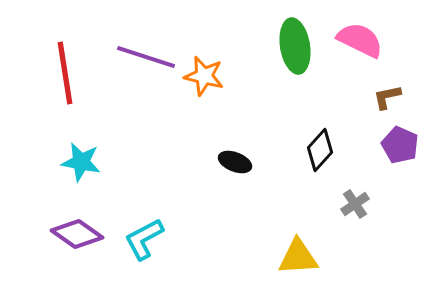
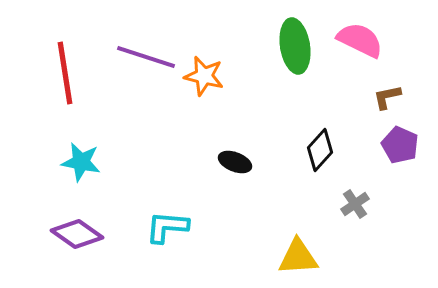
cyan L-shape: moved 23 px right, 12 px up; rotated 33 degrees clockwise
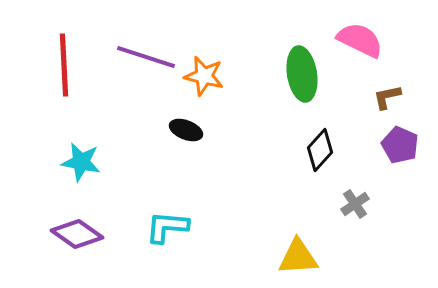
green ellipse: moved 7 px right, 28 px down
red line: moved 1 px left, 8 px up; rotated 6 degrees clockwise
black ellipse: moved 49 px left, 32 px up
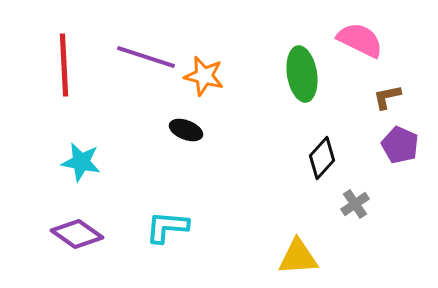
black diamond: moved 2 px right, 8 px down
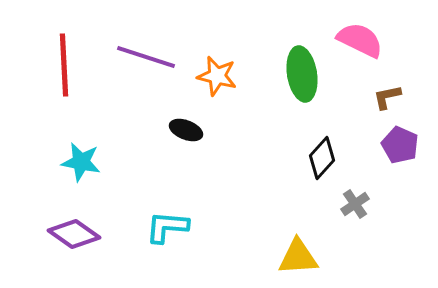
orange star: moved 13 px right
purple diamond: moved 3 px left
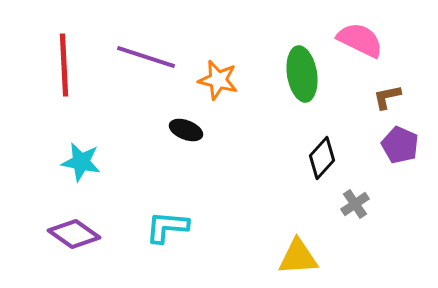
orange star: moved 1 px right, 4 px down
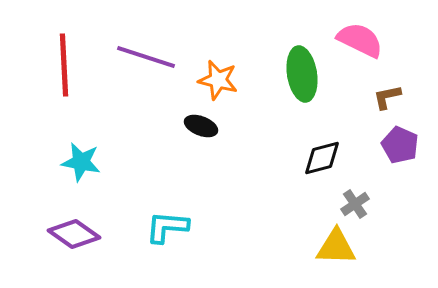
black ellipse: moved 15 px right, 4 px up
black diamond: rotated 33 degrees clockwise
yellow triangle: moved 38 px right, 10 px up; rotated 6 degrees clockwise
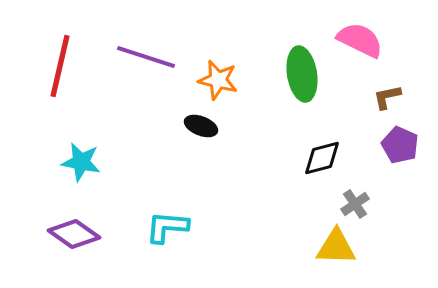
red line: moved 4 px left, 1 px down; rotated 16 degrees clockwise
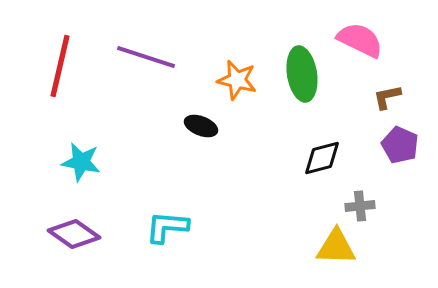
orange star: moved 19 px right
gray cross: moved 5 px right, 2 px down; rotated 28 degrees clockwise
